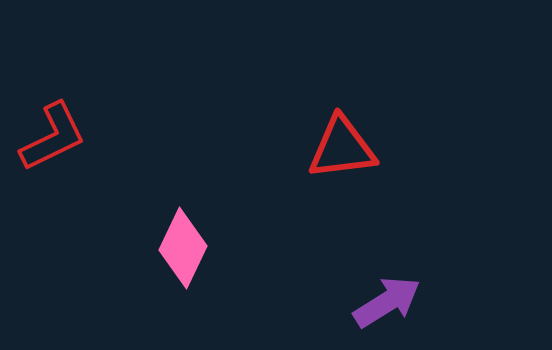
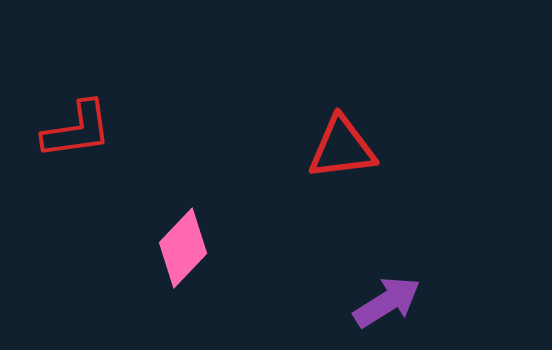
red L-shape: moved 24 px right, 7 px up; rotated 18 degrees clockwise
pink diamond: rotated 18 degrees clockwise
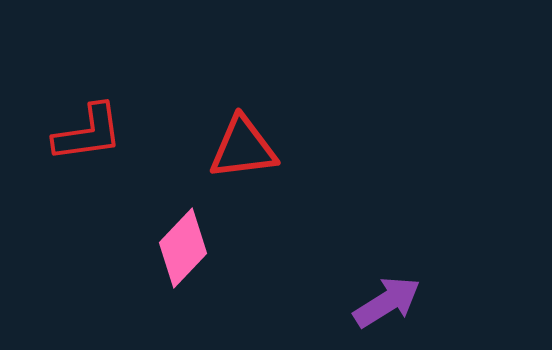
red L-shape: moved 11 px right, 3 px down
red triangle: moved 99 px left
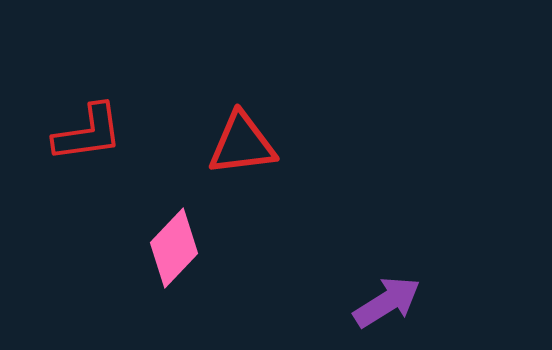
red triangle: moved 1 px left, 4 px up
pink diamond: moved 9 px left
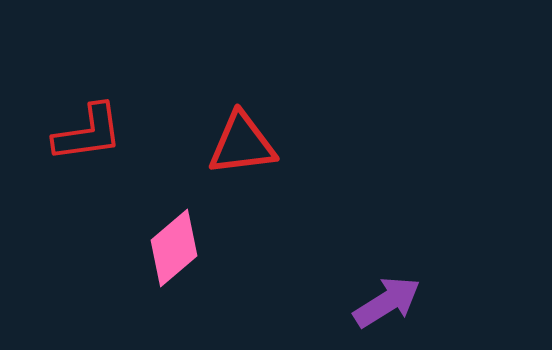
pink diamond: rotated 6 degrees clockwise
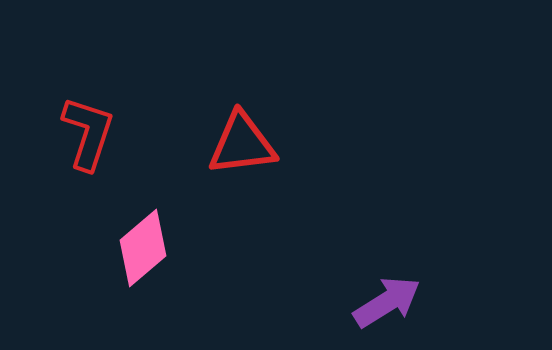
red L-shape: rotated 64 degrees counterclockwise
pink diamond: moved 31 px left
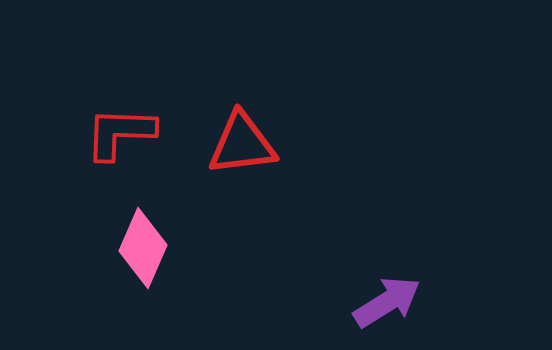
red L-shape: moved 32 px right; rotated 106 degrees counterclockwise
pink diamond: rotated 26 degrees counterclockwise
